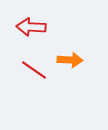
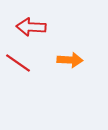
red line: moved 16 px left, 7 px up
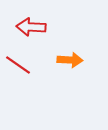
red line: moved 2 px down
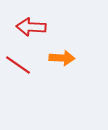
orange arrow: moved 8 px left, 2 px up
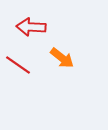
orange arrow: rotated 35 degrees clockwise
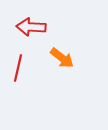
red line: moved 3 px down; rotated 68 degrees clockwise
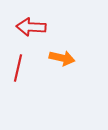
orange arrow: rotated 25 degrees counterclockwise
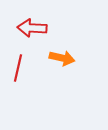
red arrow: moved 1 px right, 1 px down
